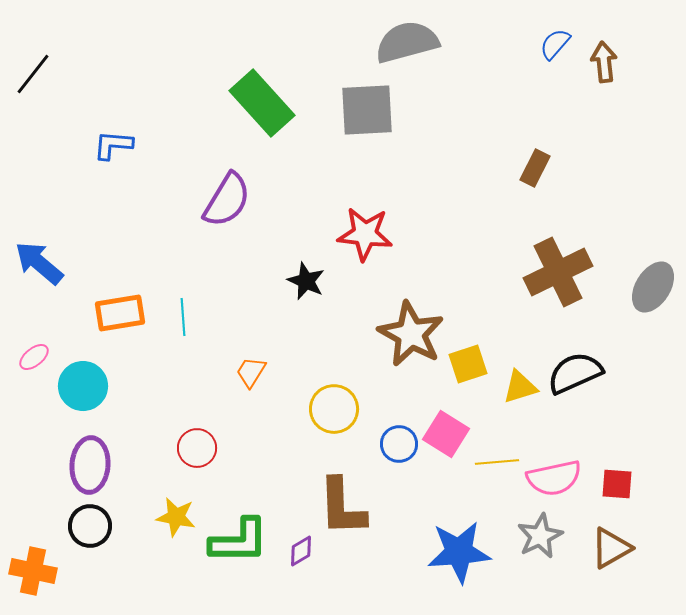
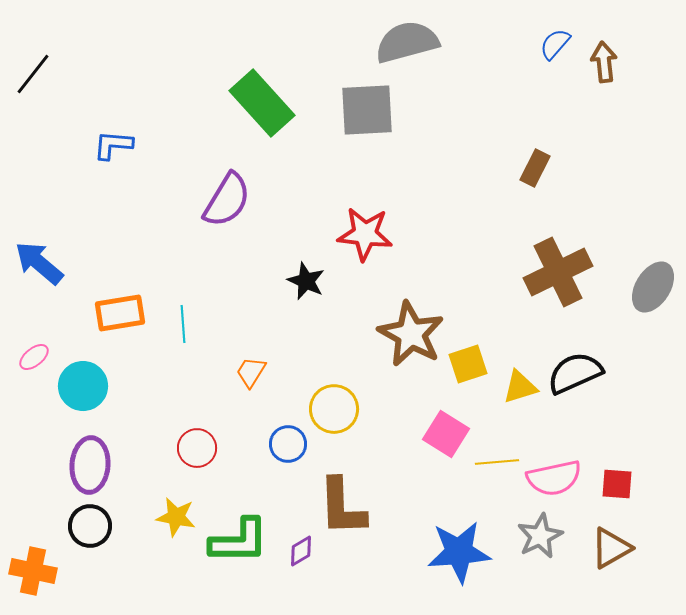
cyan line: moved 7 px down
blue circle: moved 111 px left
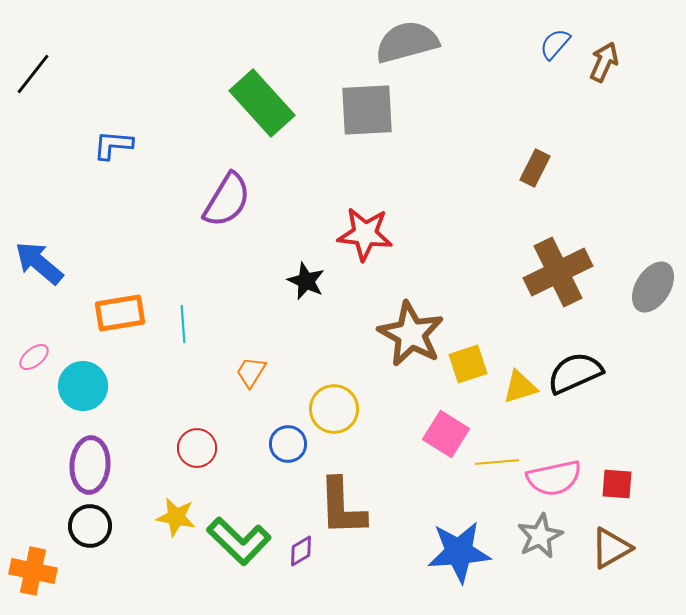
brown arrow: rotated 30 degrees clockwise
green L-shape: rotated 44 degrees clockwise
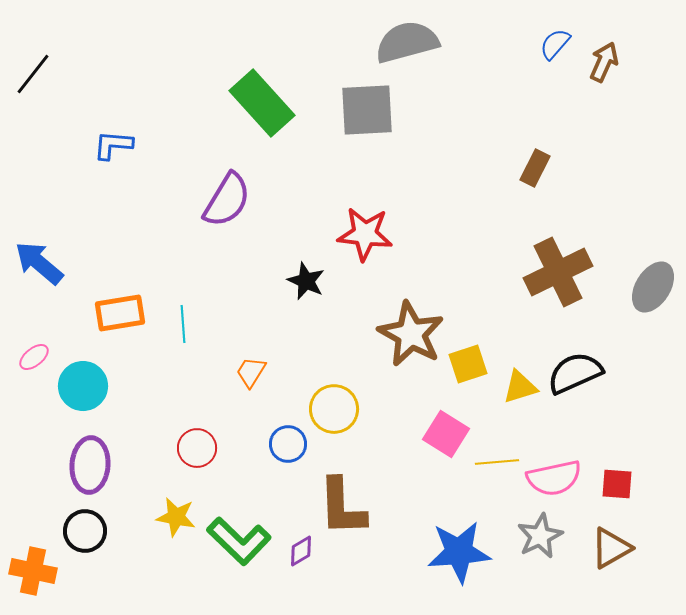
black circle: moved 5 px left, 5 px down
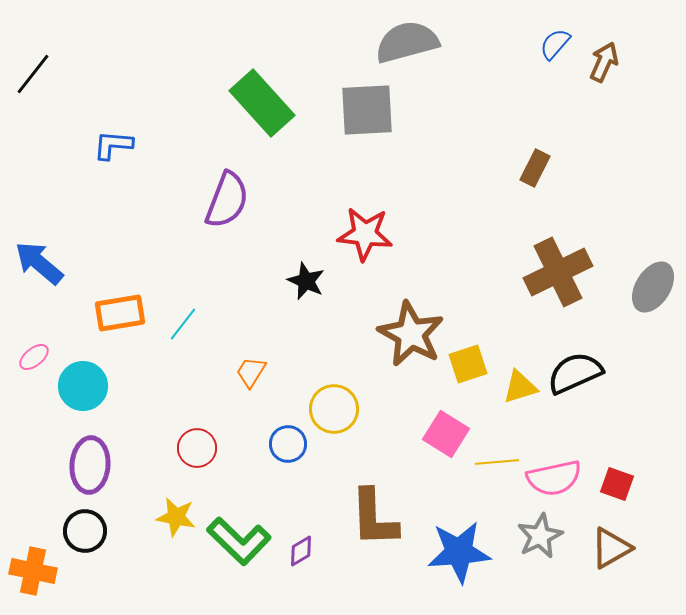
purple semicircle: rotated 10 degrees counterclockwise
cyan line: rotated 42 degrees clockwise
red square: rotated 16 degrees clockwise
brown L-shape: moved 32 px right, 11 px down
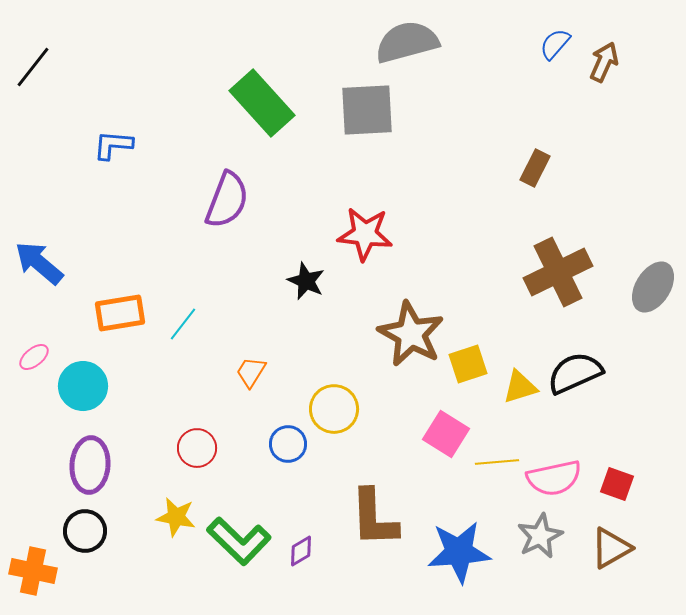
black line: moved 7 px up
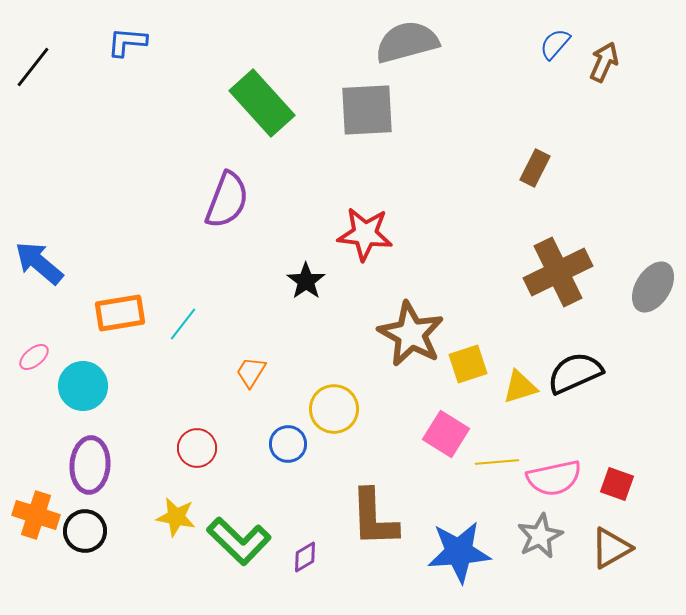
blue L-shape: moved 14 px right, 103 px up
black star: rotated 12 degrees clockwise
purple diamond: moved 4 px right, 6 px down
orange cross: moved 3 px right, 56 px up; rotated 6 degrees clockwise
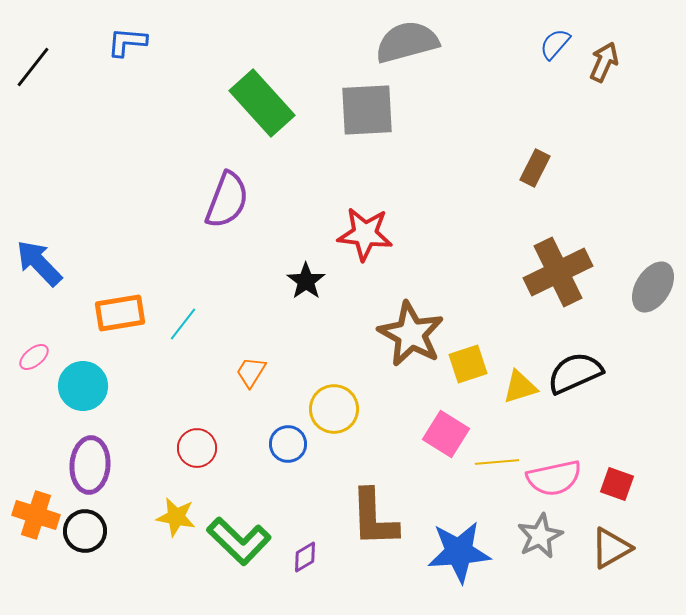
blue arrow: rotated 6 degrees clockwise
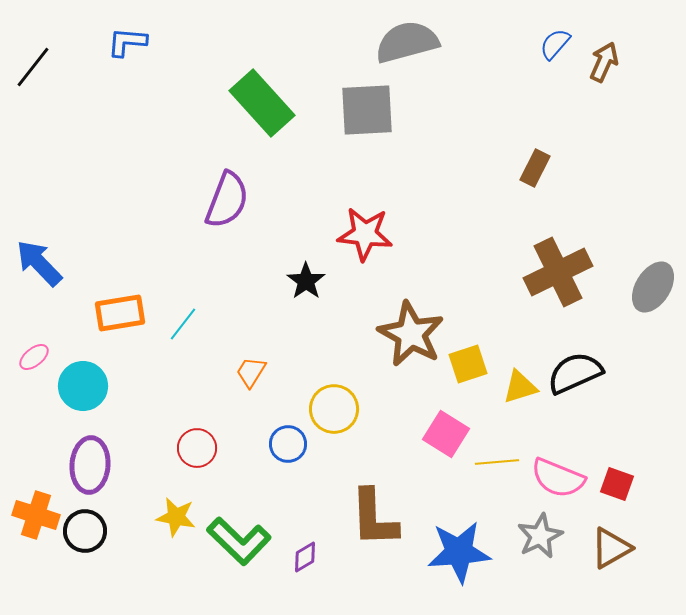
pink semicircle: moved 4 px right; rotated 34 degrees clockwise
